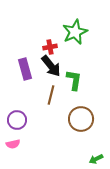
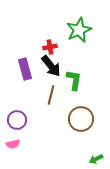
green star: moved 4 px right, 2 px up
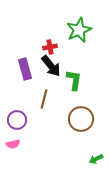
brown line: moved 7 px left, 4 px down
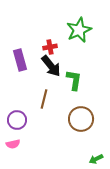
purple rectangle: moved 5 px left, 9 px up
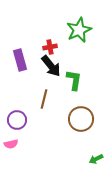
pink semicircle: moved 2 px left
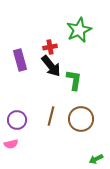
brown line: moved 7 px right, 17 px down
